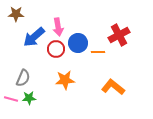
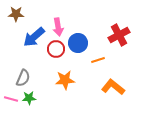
orange line: moved 8 px down; rotated 16 degrees counterclockwise
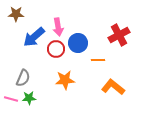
orange line: rotated 16 degrees clockwise
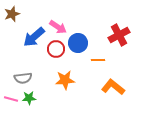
brown star: moved 4 px left; rotated 21 degrees counterclockwise
pink arrow: rotated 48 degrees counterclockwise
gray semicircle: rotated 60 degrees clockwise
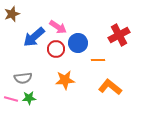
orange L-shape: moved 3 px left
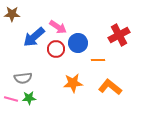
brown star: rotated 21 degrees clockwise
orange star: moved 8 px right, 3 px down
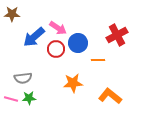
pink arrow: moved 1 px down
red cross: moved 2 px left
orange L-shape: moved 9 px down
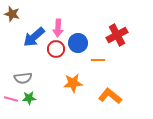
brown star: rotated 14 degrees clockwise
pink arrow: rotated 60 degrees clockwise
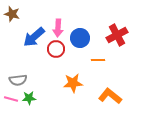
blue circle: moved 2 px right, 5 px up
gray semicircle: moved 5 px left, 2 px down
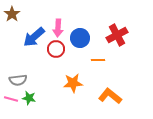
brown star: rotated 21 degrees clockwise
green star: rotated 16 degrees clockwise
